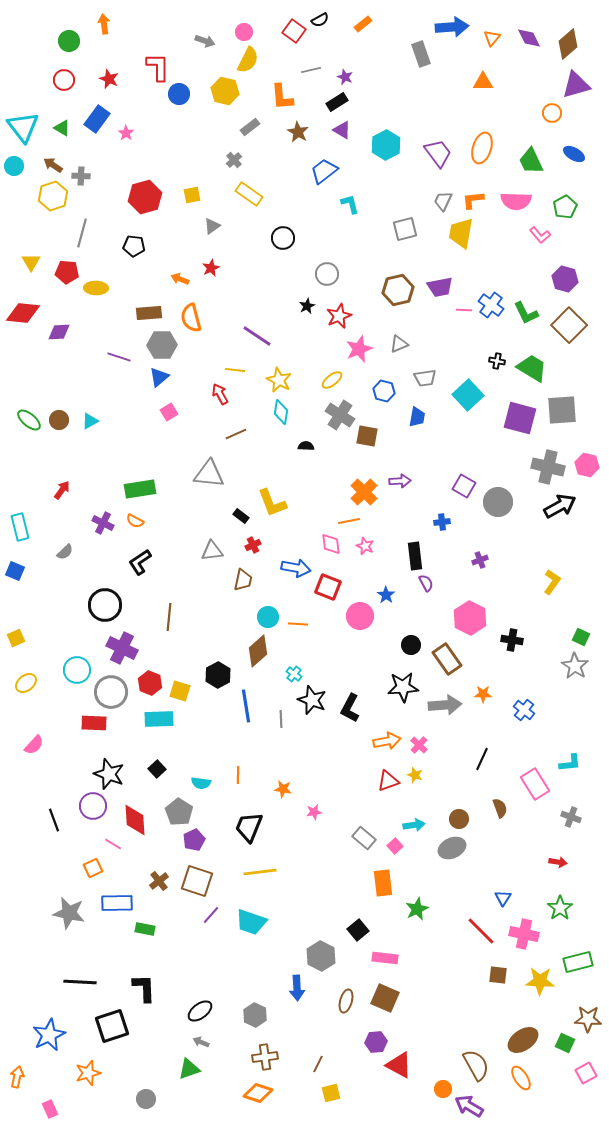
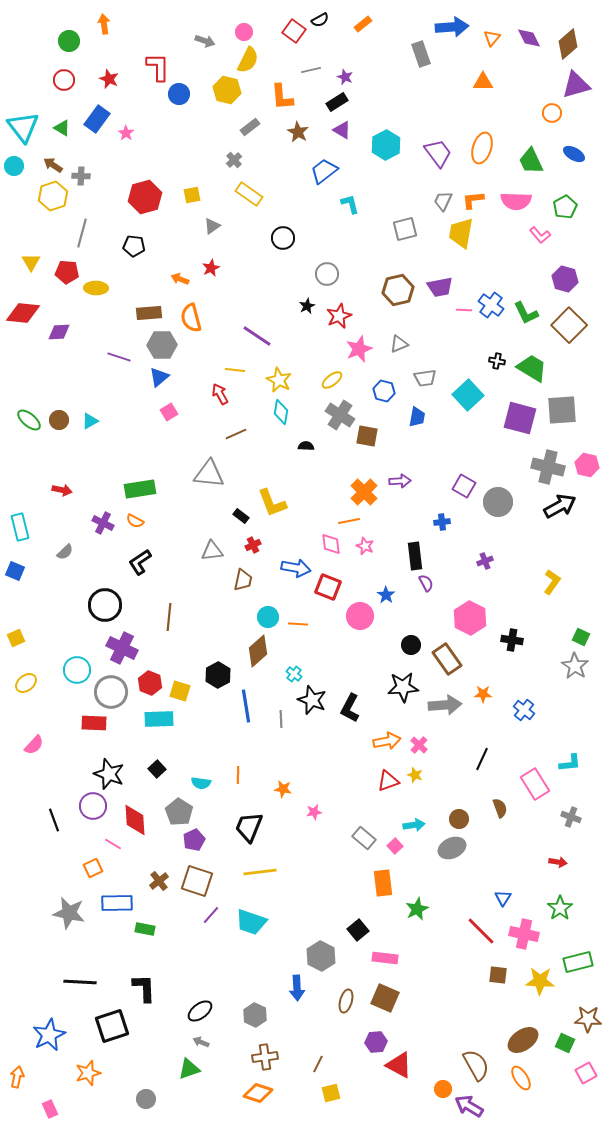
yellow hexagon at (225, 91): moved 2 px right, 1 px up
red arrow at (62, 490): rotated 66 degrees clockwise
purple cross at (480, 560): moved 5 px right, 1 px down
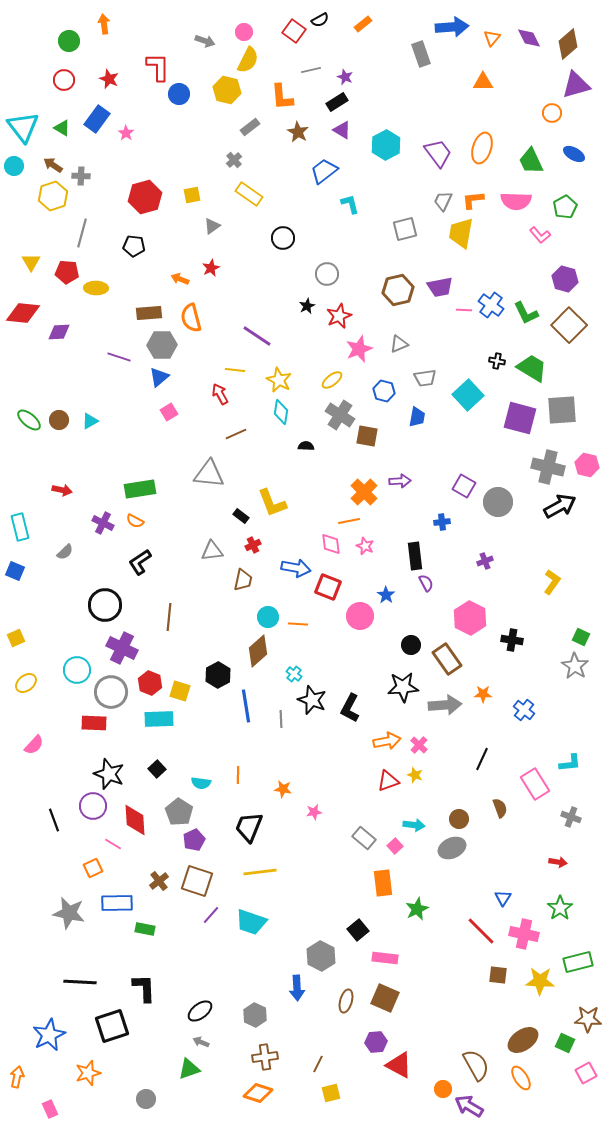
cyan arrow at (414, 825): rotated 15 degrees clockwise
